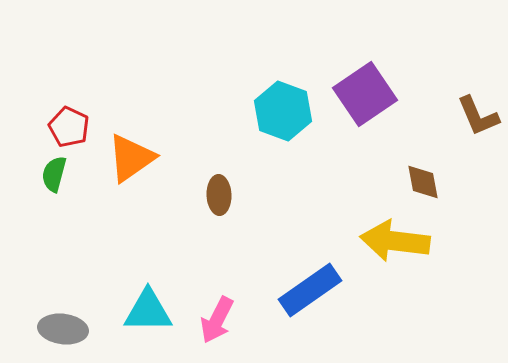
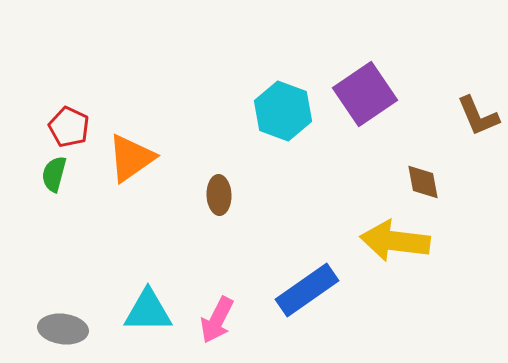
blue rectangle: moved 3 px left
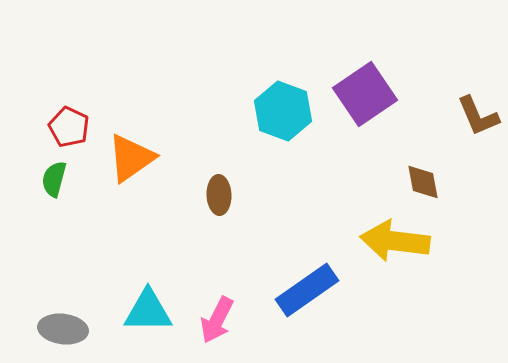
green semicircle: moved 5 px down
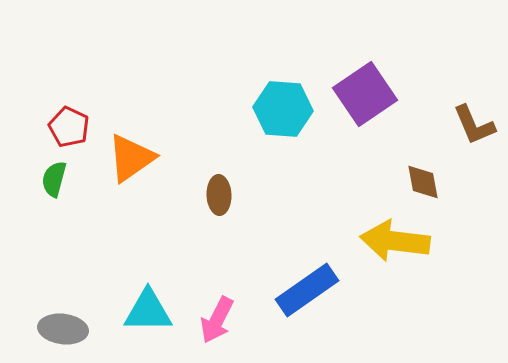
cyan hexagon: moved 2 px up; rotated 16 degrees counterclockwise
brown L-shape: moved 4 px left, 9 px down
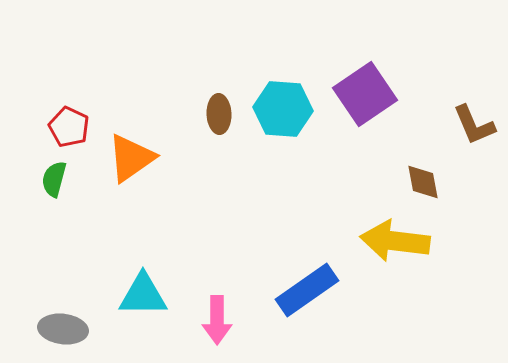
brown ellipse: moved 81 px up
cyan triangle: moved 5 px left, 16 px up
pink arrow: rotated 27 degrees counterclockwise
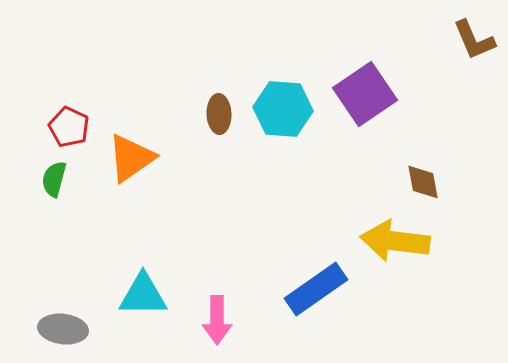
brown L-shape: moved 85 px up
blue rectangle: moved 9 px right, 1 px up
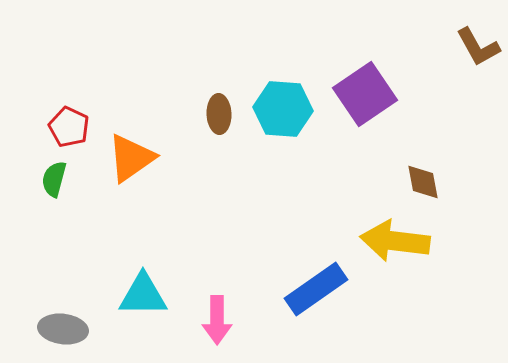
brown L-shape: moved 4 px right, 7 px down; rotated 6 degrees counterclockwise
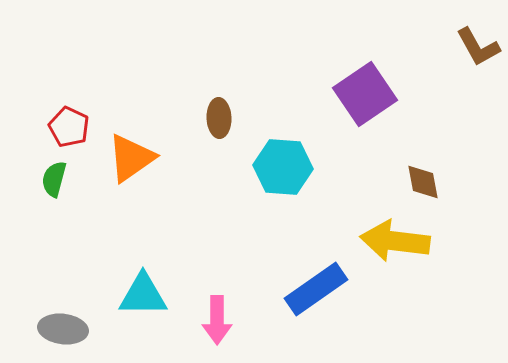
cyan hexagon: moved 58 px down
brown ellipse: moved 4 px down
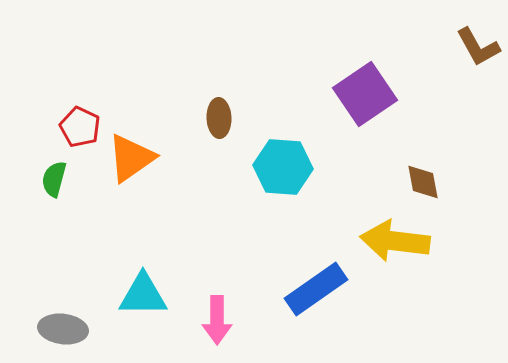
red pentagon: moved 11 px right
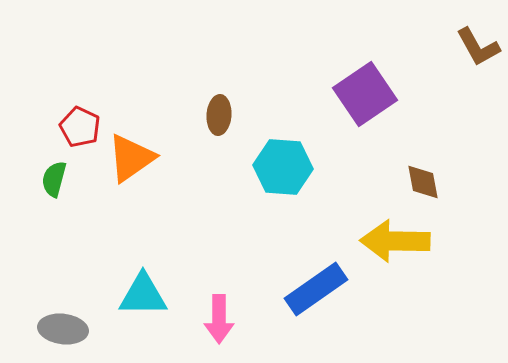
brown ellipse: moved 3 px up; rotated 6 degrees clockwise
yellow arrow: rotated 6 degrees counterclockwise
pink arrow: moved 2 px right, 1 px up
